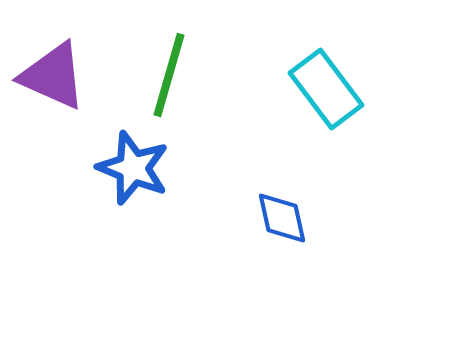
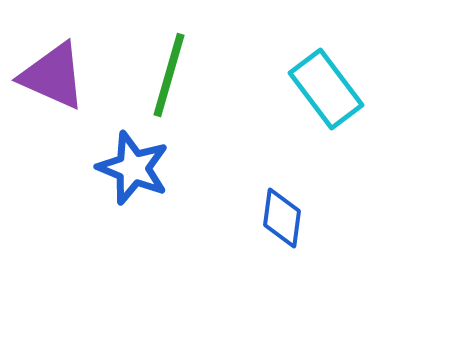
blue diamond: rotated 20 degrees clockwise
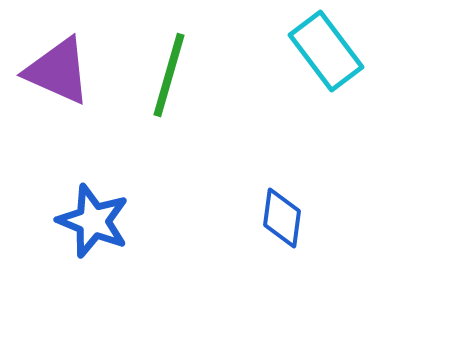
purple triangle: moved 5 px right, 5 px up
cyan rectangle: moved 38 px up
blue star: moved 40 px left, 53 px down
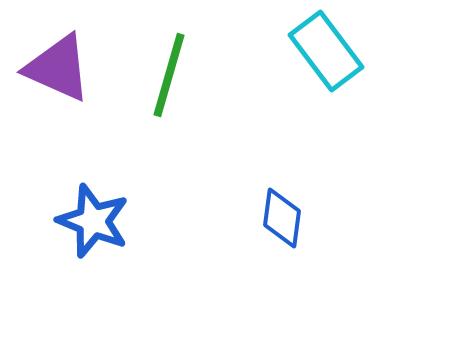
purple triangle: moved 3 px up
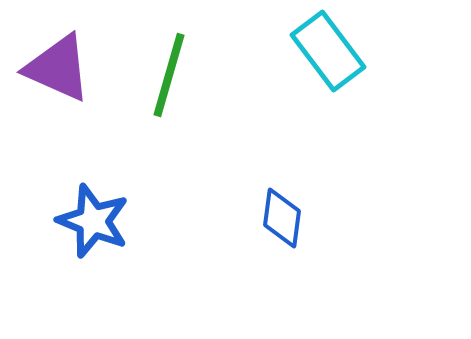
cyan rectangle: moved 2 px right
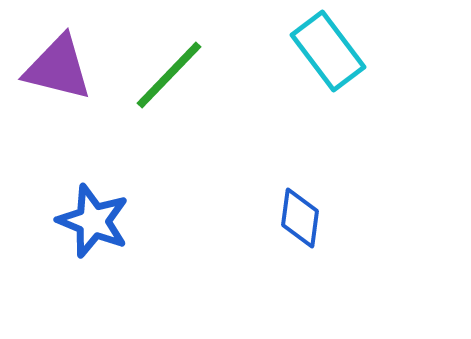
purple triangle: rotated 10 degrees counterclockwise
green line: rotated 28 degrees clockwise
blue diamond: moved 18 px right
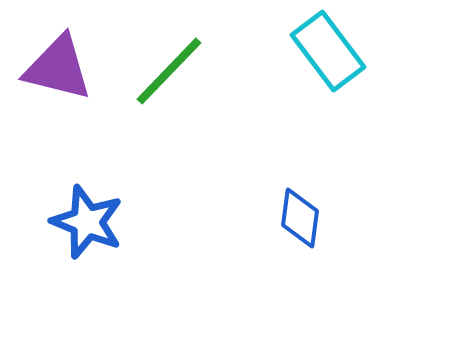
green line: moved 4 px up
blue star: moved 6 px left, 1 px down
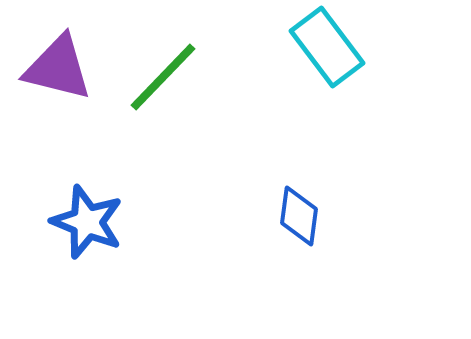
cyan rectangle: moved 1 px left, 4 px up
green line: moved 6 px left, 6 px down
blue diamond: moved 1 px left, 2 px up
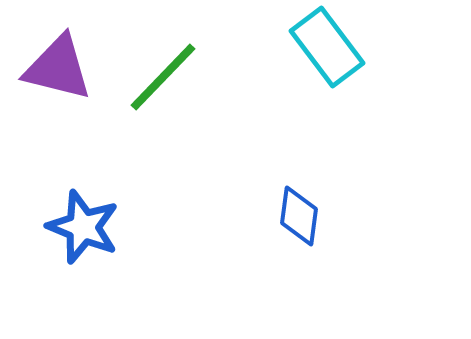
blue star: moved 4 px left, 5 px down
